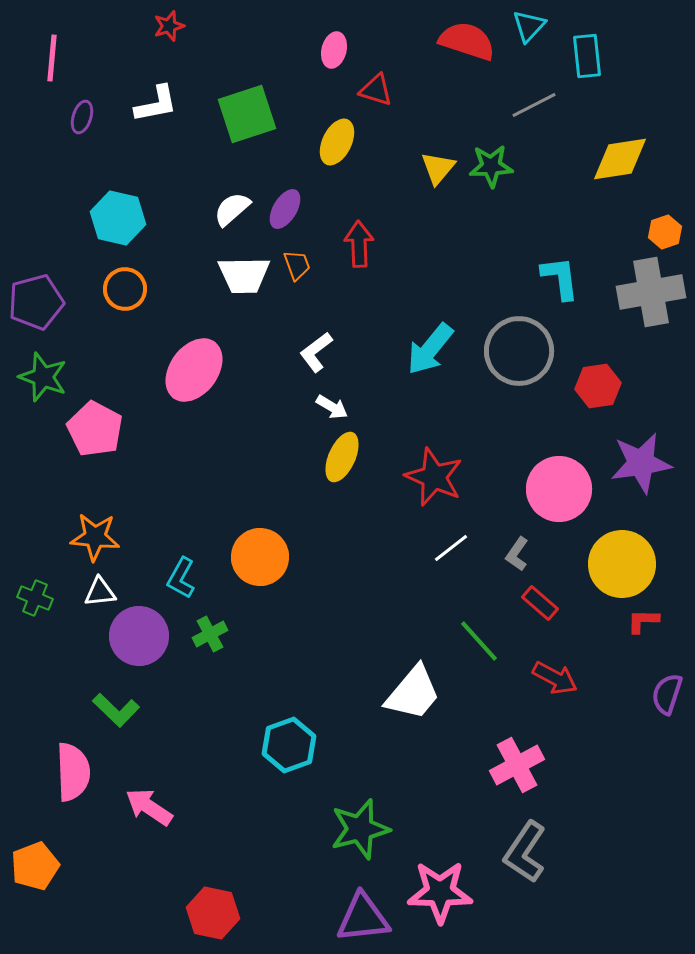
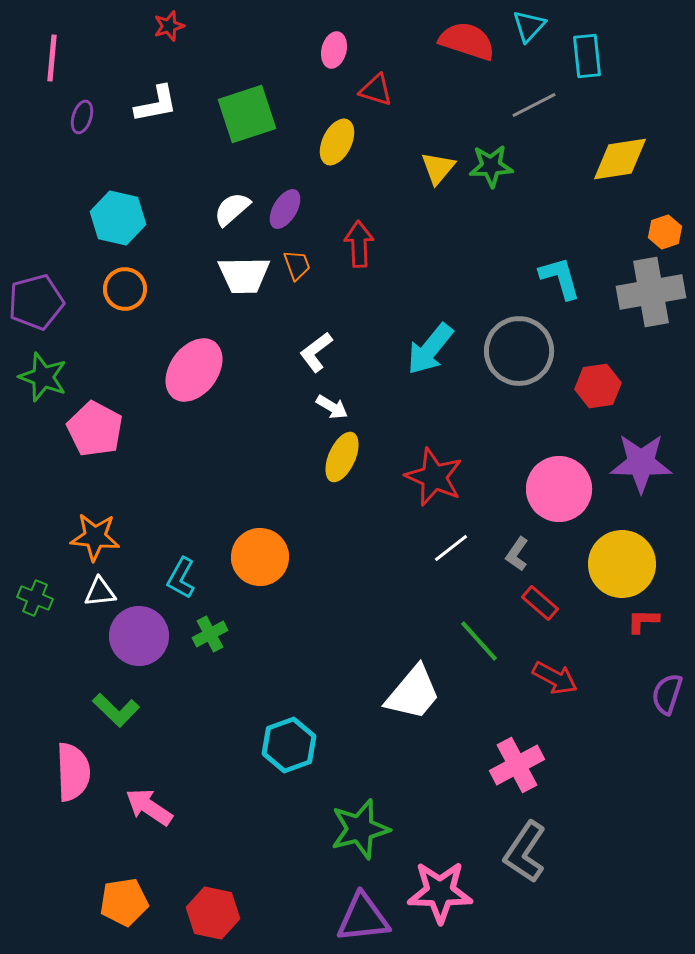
cyan L-shape at (560, 278): rotated 9 degrees counterclockwise
purple star at (641, 463): rotated 10 degrees clockwise
orange pentagon at (35, 866): moved 89 px right, 36 px down; rotated 12 degrees clockwise
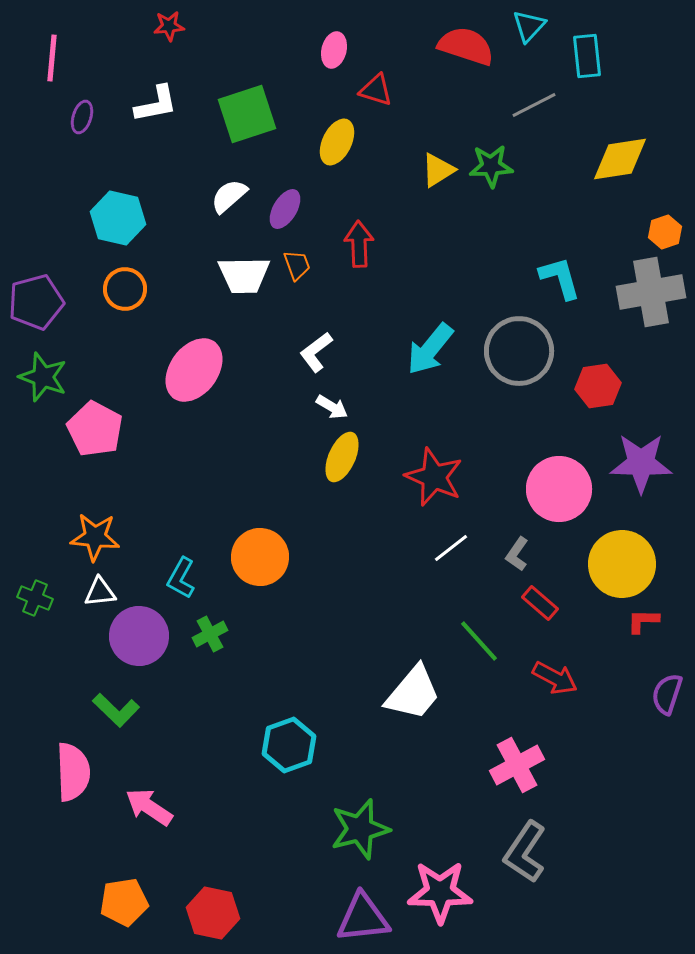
red star at (169, 26): rotated 12 degrees clockwise
red semicircle at (467, 41): moved 1 px left, 5 px down
yellow triangle at (438, 168): moved 2 px down; rotated 18 degrees clockwise
white semicircle at (232, 209): moved 3 px left, 13 px up
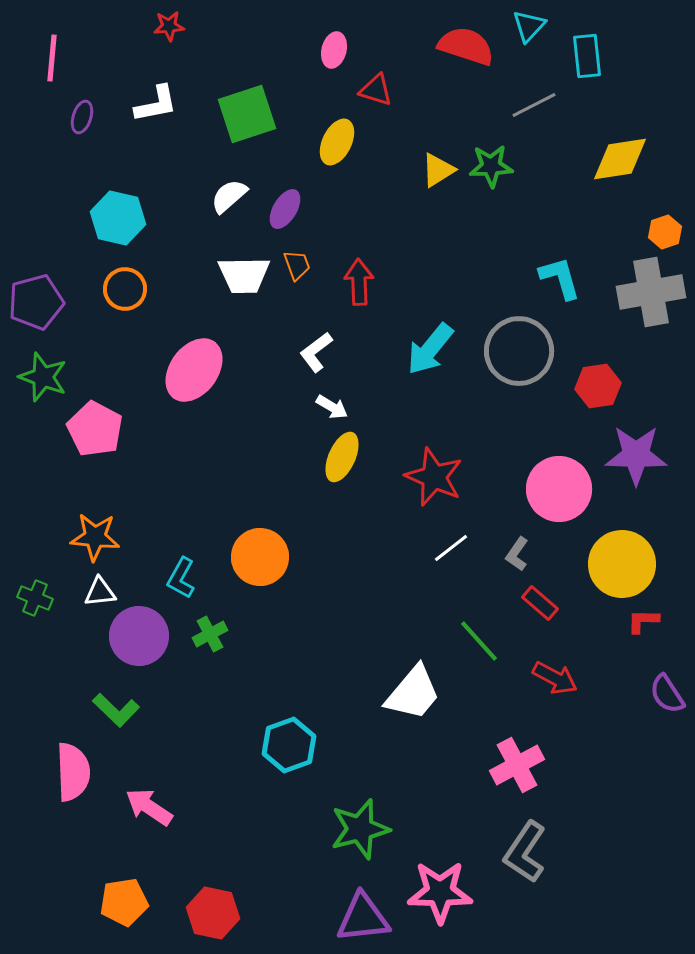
red arrow at (359, 244): moved 38 px down
purple star at (641, 463): moved 5 px left, 8 px up
purple semicircle at (667, 694): rotated 51 degrees counterclockwise
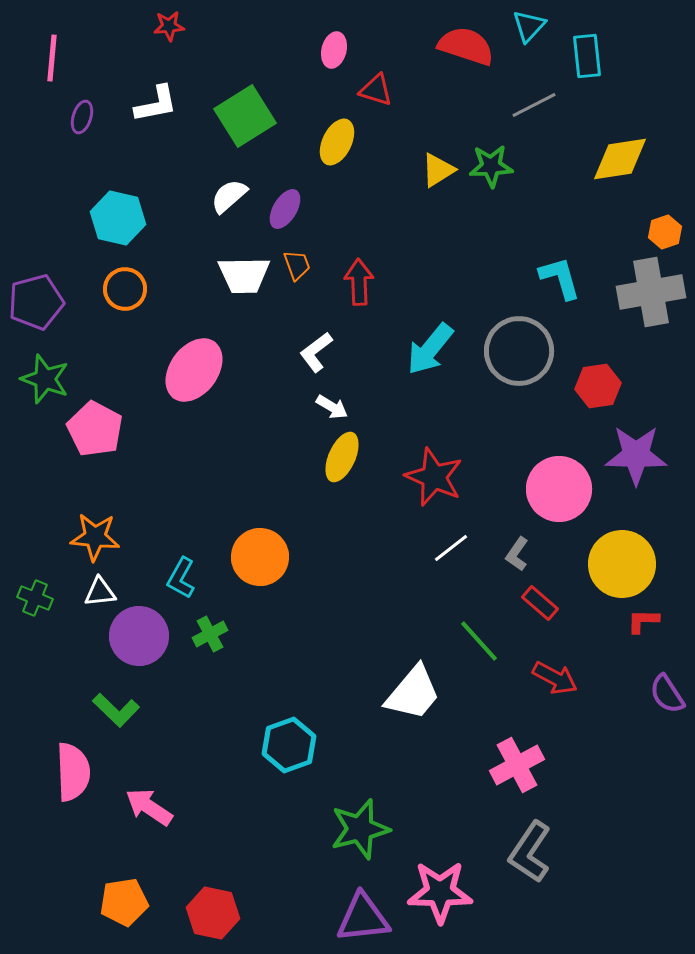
green square at (247, 114): moved 2 px left, 2 px down; rotated 14 degrees counterclockwise
green star at (43, 377): moved 2 px right, 2 px down
gray L-shape at (525, 852): moved 5 px right
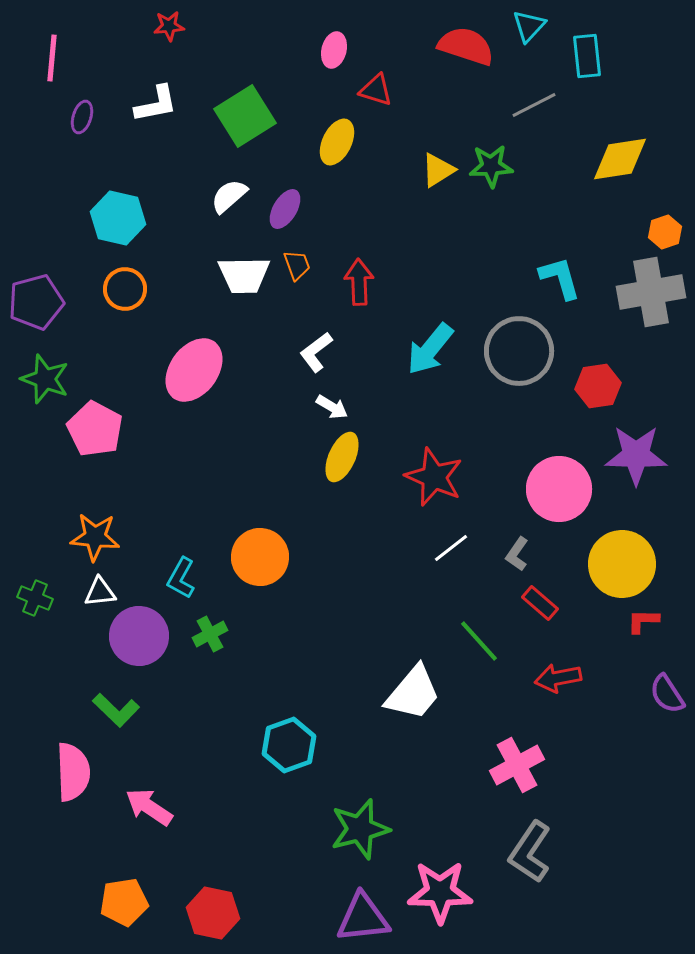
red arrow at (555, 678): moved 3 px right; rotated 141 degrees clockwise
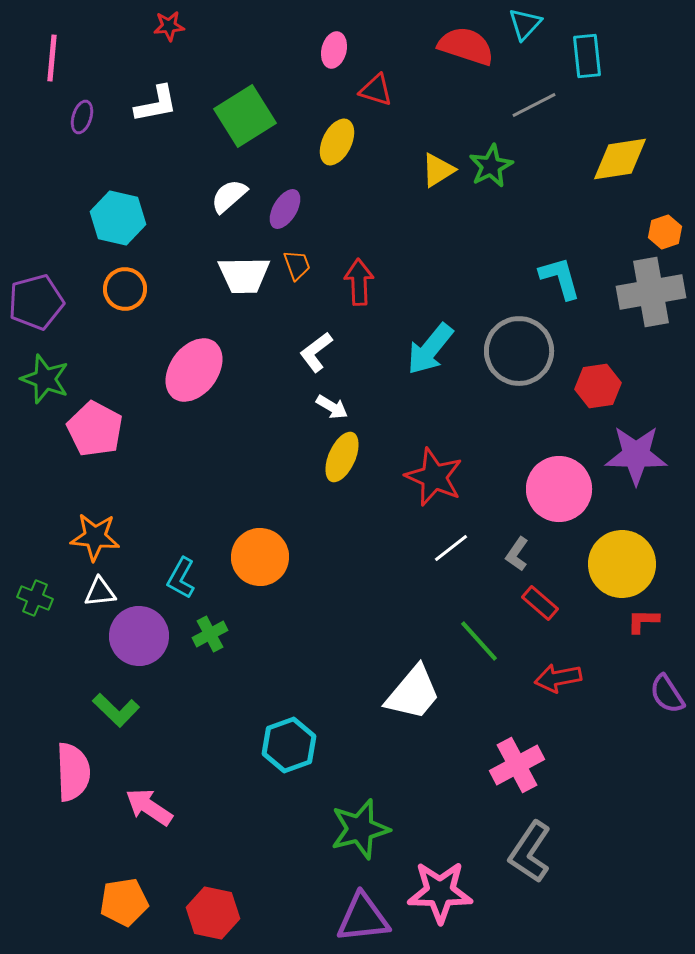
cyan triangle at (529, 26): moved 4 px left, 2 px up
green star at (491, 166): rotated 24 degrees counterclockwise
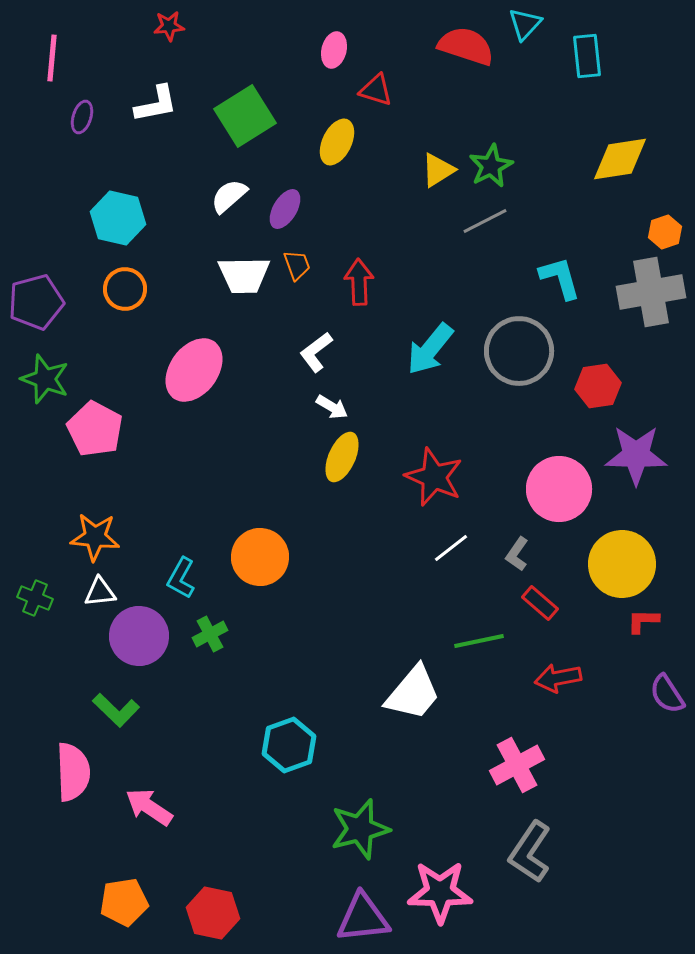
gray line at (534, 105): moved 49 px left, 116 px down
green line at (479, 641): rotated 60 degrees counterclockwise
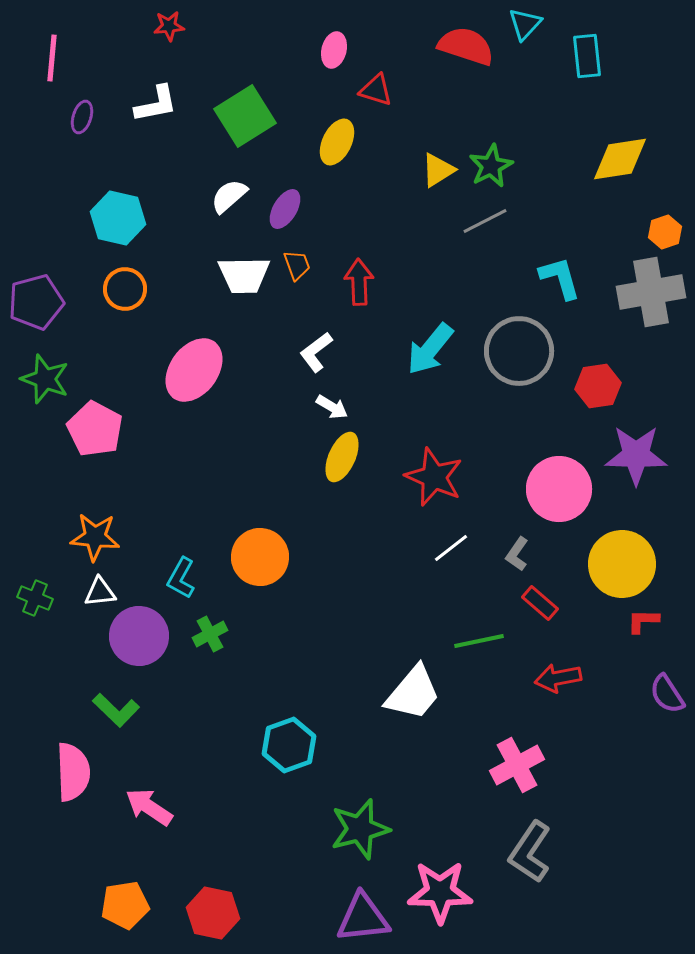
orange pentagon at (124, 902): moved 1 px right, 3 px down
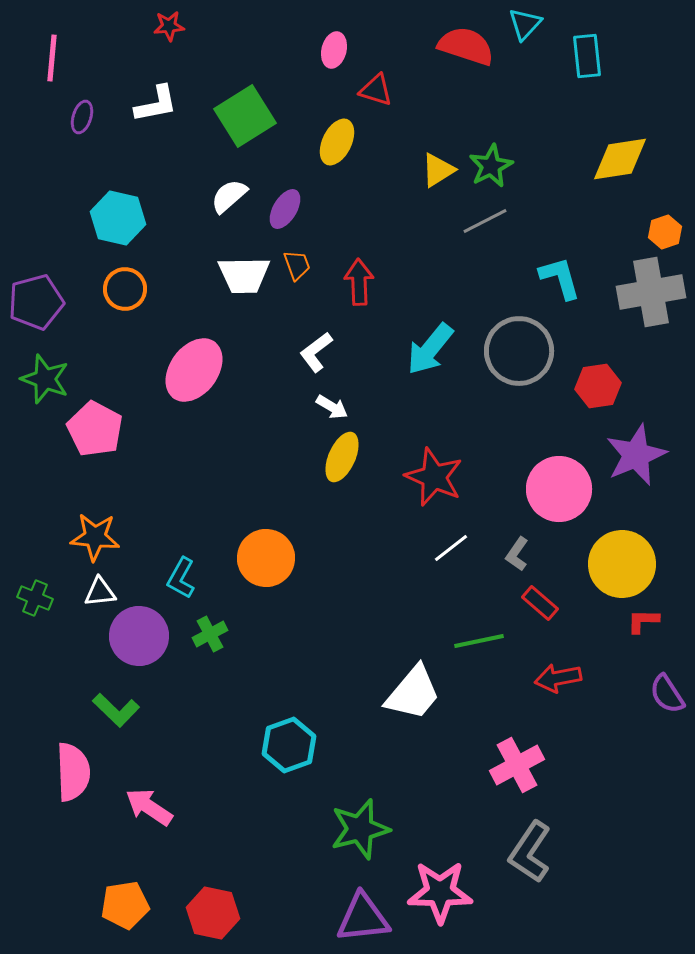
purple star at (636, 455): rotated 24 degrees counterclockwise
orange circle at (260, 557): moved 6 px right, 1 px down
